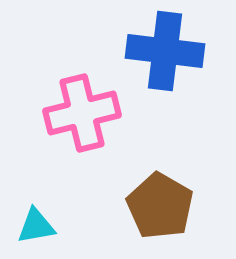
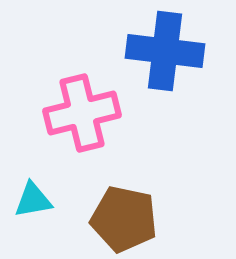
brown pentagon: moved 36 px left, 13 px down; rotated 18 degrees counterclockwise
cyan triangle: moved 3 px left, 26 px up
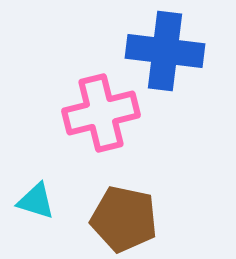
pink cross: moved 19 px right
cyan triangle: moved 3 px right, 1 px down; rotated 27 degrees clockwise
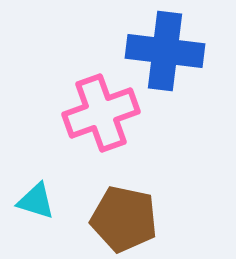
pink cross: rotated 6 degrees counterclockwise
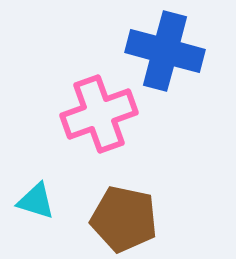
blue cross: rotated 8 degrees clockwise
pink cross: moved 2 px left, 1 px down
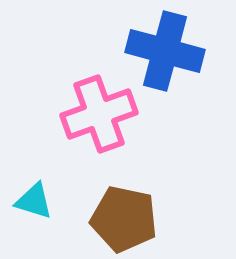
cyan triangle: moved 2 px left
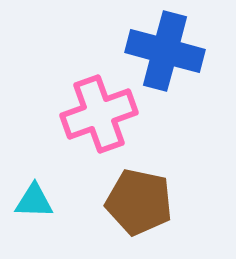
cyan triangle: rotated 15 degrees counterclockwise
brown pentagon: moved 15 px right, 17 px up
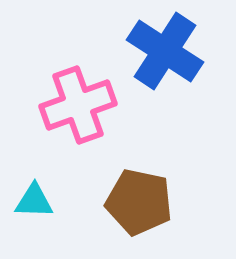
blue cross: rotated 18 degrees clockwise
pink cross: moved 21 px left, 9 px up
